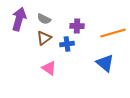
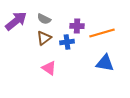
purple arrow: moved 3 px left, 2 px down; rotated 35 degrees clockwise
orange line: moved 11 px left
blue cross: moved 2 px up
blue triangle: rotated 30 degrees counterclockwise
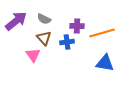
brown triangle: rotated 35 degrees counterclockwise
pink triangle: moved 16 px left, 13 px up; rotated 21 degrees clockwise
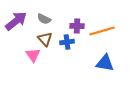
orange line: moved 2 px up
brown triangle: moved 1 px right, 1 px down
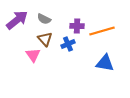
purple arrow: moved 1 px right, 1 px up
blue cross: moved 1 px right, 2 px down; rotated 16 degrees counterclockwise
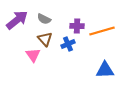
blue triangle: moved 7 px down; rotated 12 degrees counterclockwise
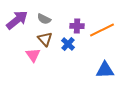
orange line: moved 1 px up; rotated 10 degrees counterclockwise
blue cross: rotated 24 degrees counterclockwise
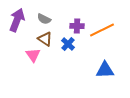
purple arrow: rotated 30 degrees counterclockwise
brown triangle: rotated 14 degrees counterclockwise
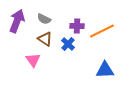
purple arrow: moved 1 px down
orange line: moved 1 px down
pink triangle: moved 5 px down
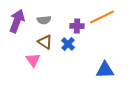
gray semicircle: moved 1 px down; rotated 32 degrees counterclockwise
orange line: moved 14 px up
brown triangle: moved 3 px down
